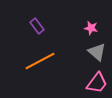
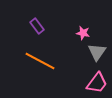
pink star: moved 8 px left, 5 px down
gray triangle: rotated 24 degrees clockwise
orange line: rotated 56 degrees clockwise
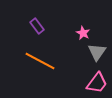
pink star: rotated 16 degrees clockwise
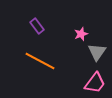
pink star: moved 2 px left, 1 px down; rotated 24 degrees clockwise
pink trapezoid: moved 2 px left
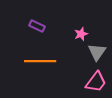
purple rectangle: rotated 28 degrees counterclockwise
orange line: rotated 28 degrees counterclockwise
pink trapezoid: moved 1 px right, 1 px up
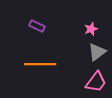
pink star: moved 10 px right, 5 px up
gray triangle: rotated 18 degrees clockwise
orange line: moved 3 px down
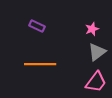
pink star: moved 1 px right
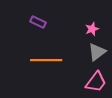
purple rectangle: moved 1 px right, 4 px up
orange line: moved 6 px right, 4 px up
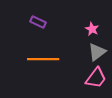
pink star: rotated 24 degrees counterclockwise
orange line: moved 3 px left, 1 px up
pink trapezoid: moved 4 px up
